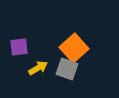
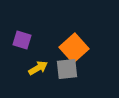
purple square: moved 3 px right, 7 px up; rotated 24 degrees clockwise
gray square: rotated 25 degrees counterclockwise
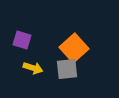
yellow arrow: moved 5 px left; rotated 48 degrees clockwise
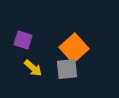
purple square: moved 1 px right
yellow arrow: rotated 24 degrees clockwise
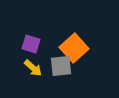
purple square: moved 8 px right, 4 px down
gray square: moved 6 px left, 3 px up
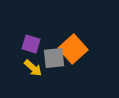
orange square: moved 1 px left, 1 px down
gray square: moved 7 px left, 8 px up
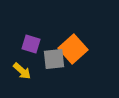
gray square: moved 1 px down
yellow arrow: moved 11 px left, 3 px down
